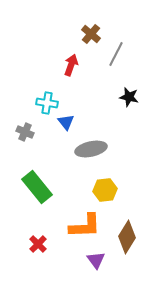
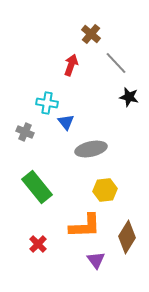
gray line: moved 9 px down; rotated 70 degrees counterclockwise
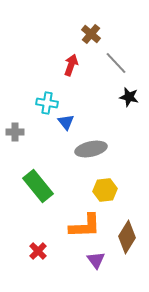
gray cross: moved 10 px left; rotated 24 degrees counterclockwise
green rectangle: moved 1 px right, 1 px up
red cross: moved 7 px down
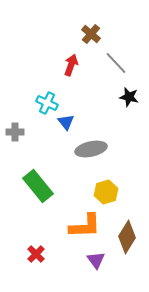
cyan cross: rotated 15 degrees clockwise
yellow hexagon: moved 1 px right, 2 px down; rotated 10 degrees counterclockwise
red cross: moved 2 px left, 3 px down
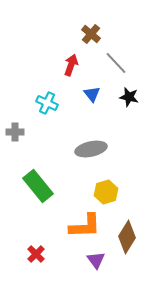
blue triangle: moved 26 px right, 28 px up
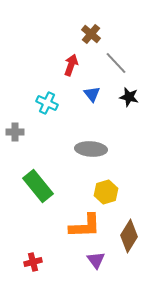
gray ellipse: rotated 16 degrees clockwise
brown diamond: moved 2 px right, 1 px up
red cross: moved 3 px left, 8 px down; rotated 30 degrees clockwise
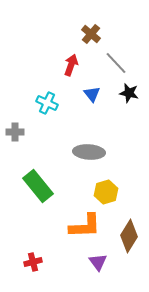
black star: moved 4 px up
gray ellipse: moved 2 px left, 3 px down
purple triangle: moved 2 px right, 2 px down
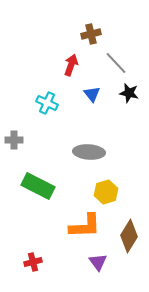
brown cross: rotated 36 degrees clockwise
gray cross: moved 1 px left, 8 px down
green rectangle: rotated 24 degrees counterclockwise
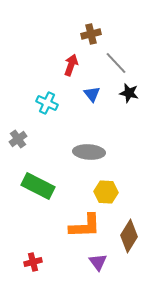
gray cross: moved 4 px right, 1 px up; rotated 36 degrees counterclockwise
yellow hexagon: rotated 20 degrees clockwise
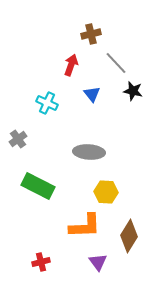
black star: moved 4 px right, 2 px up
red cross: moved 8 px right
